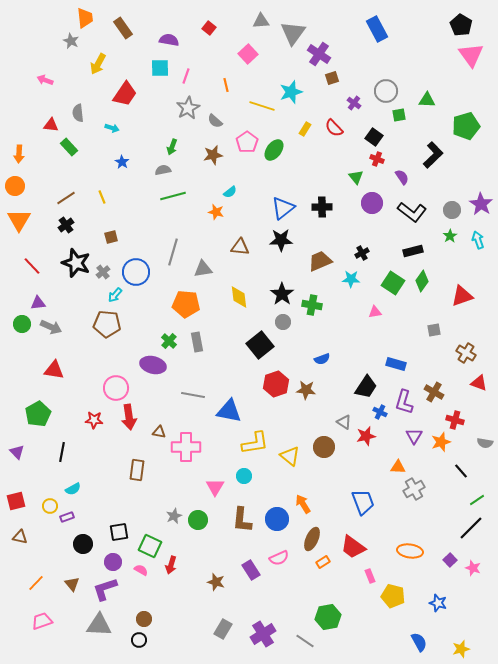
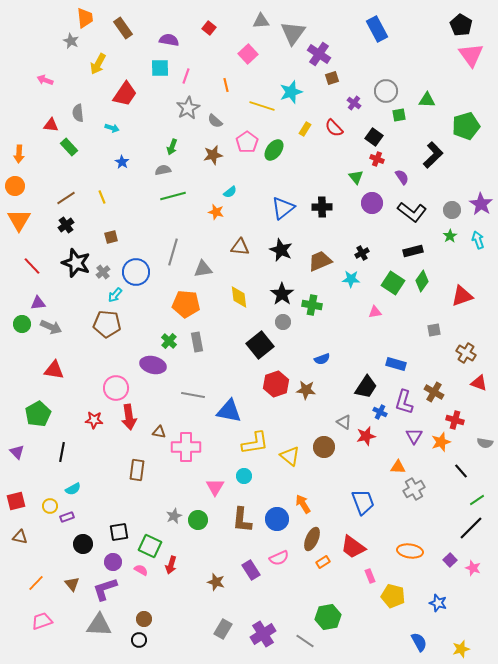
black star at (281, 240): moved 10 px down; rotated 25 degrees clockwise
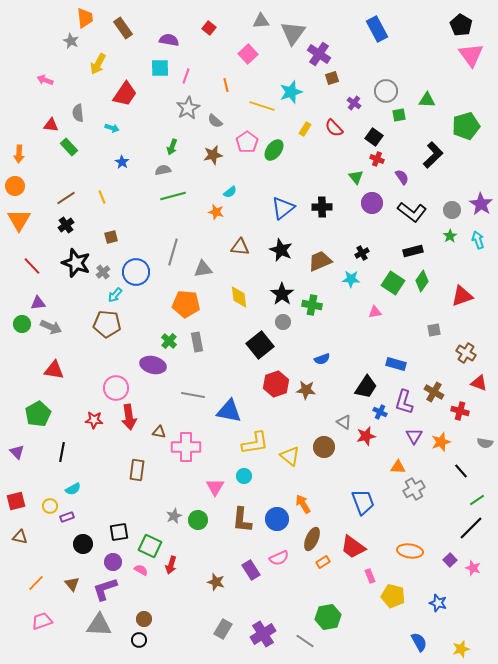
red cross at (455, 420): moved 5 px right, 9 px up
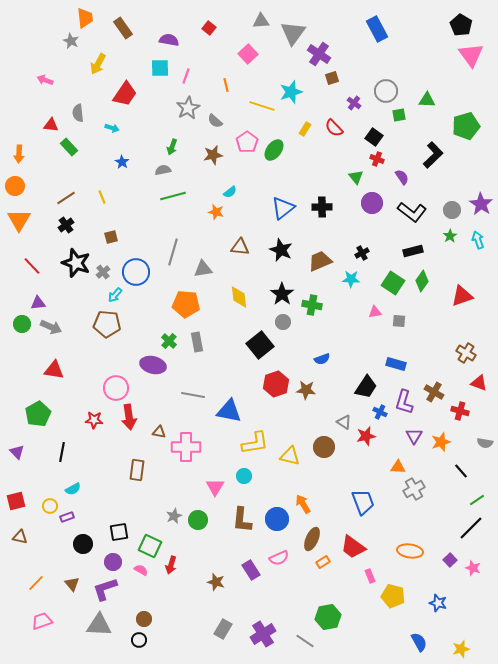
gray square at (434, 330): moved 35 px left, 9 px up; rotated 16 degrees clockwise
yellow triangle at (290, 456): rotated 25 degrees counterclockwise
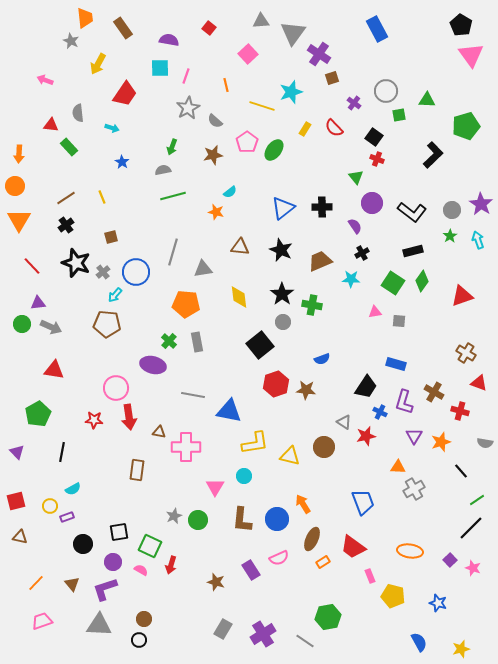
purple semicircle at (402, 177): moved 47 px left, 49 px down
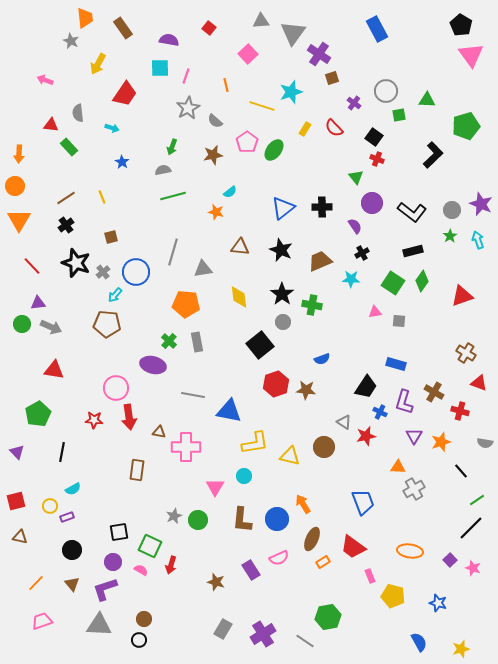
purple star at (481, 204): rotated 10 degrees counterclockwise
black circle at (83, 544): moved 11 px left, 6 px down
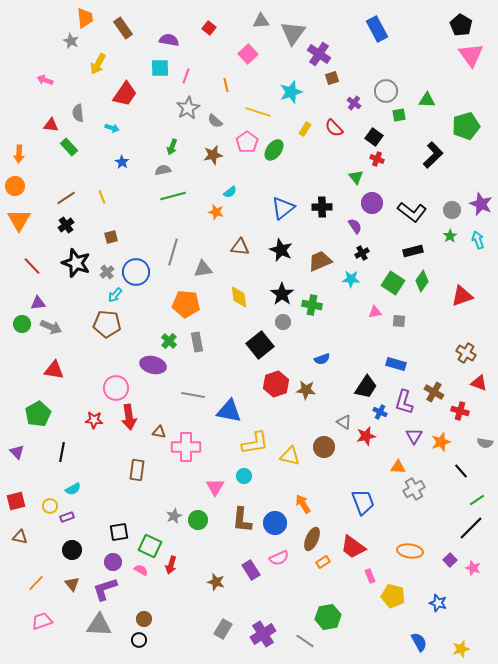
yellow line at (262, 106): moved 4 px left, 6 px down
gray cross at (103, 272): moved 4 px right
blue circle at (277, 519): moved 2 px left, 4 px down
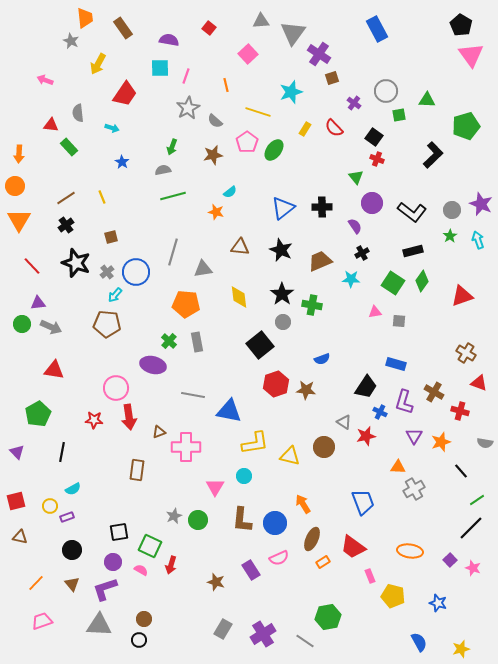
brown triangle at (159, 432): rotated 32 degrees counterclockwise
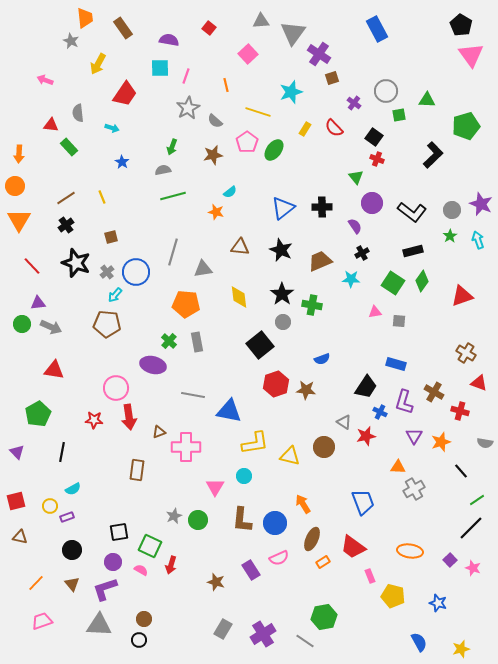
green hexagon at (328, 617): moved 4 px left
